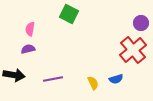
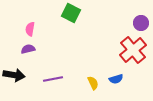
green square: moved 2 px right, 1 px up
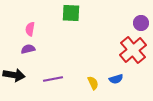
green square: rotated 24 degrees counterclockwise
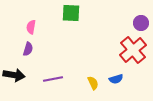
pink semicircle: moved 1 px right, 2 px up
purple semicircle: rotated 120 degrees clockwise
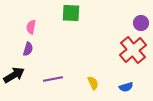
black arrow: rotated 40 degrees counterclockwise
blue semicircle: moved 10 px right, 8 px down
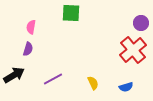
purple line: rotated 18 degrees counterclockwise
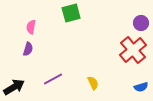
green square: rotated 18 degrees counterclockwise
black arrow: moved 12 px down
blue semicircle: moved 15 px right
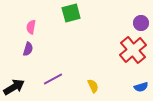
yellow semicircle: moved 3 px down
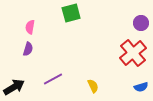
pink semicircle: moved 1 px left
red cross: moved 3 px down
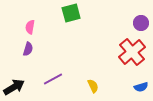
red cross: moved 1 px left, 1 px up
